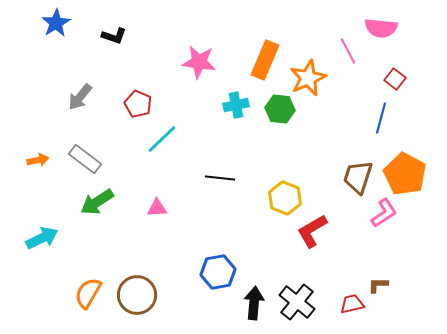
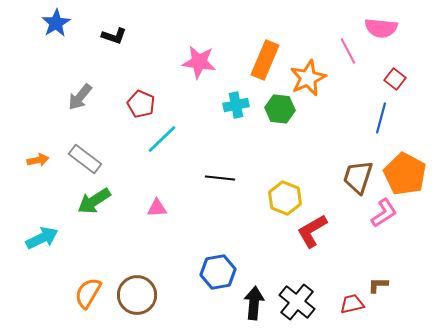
red pentagon: moved 3 px right
green arrow: moved 3 px left, 1 px up
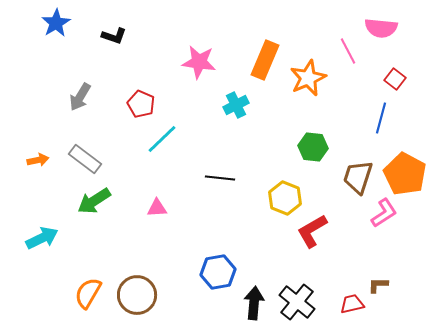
gray arrow: rotated 8 degrees counterclockwise
cyan cross: rotated 15 degrees counterclockwise
green hexagon: moved 33 px right, 38 px down
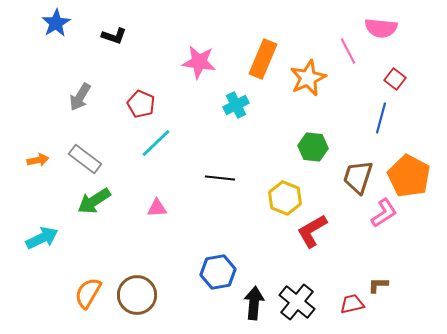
orange rectangle: moved 2 px left, 1 px up
cyan line: moved 6 px left, 4 px down
orange pentagon: moved 4 px right, 2 px down
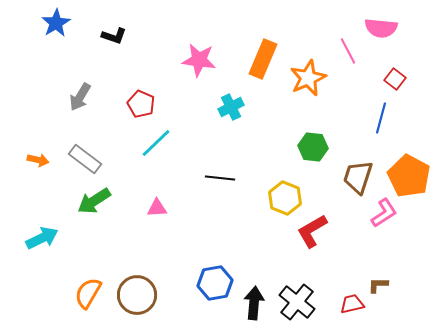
pink star: moved 2 px up
cyan cross: moved 5 px left, 2 px down
orange arrow: rotated 25 degrees clockwise
blue hexagon: moved 3 px left, 11 px down
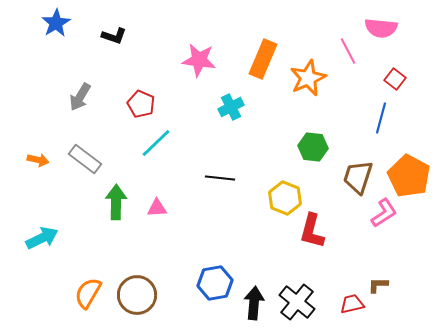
green arrow: moved 22 px right, 1 px down; rotated 124 degrees clockwise
red L-shape: rotated 45 degrees counterclockwise
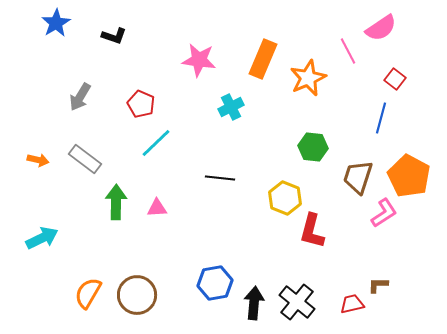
pink semicircle: rotated 40 degrees counterclockwise
